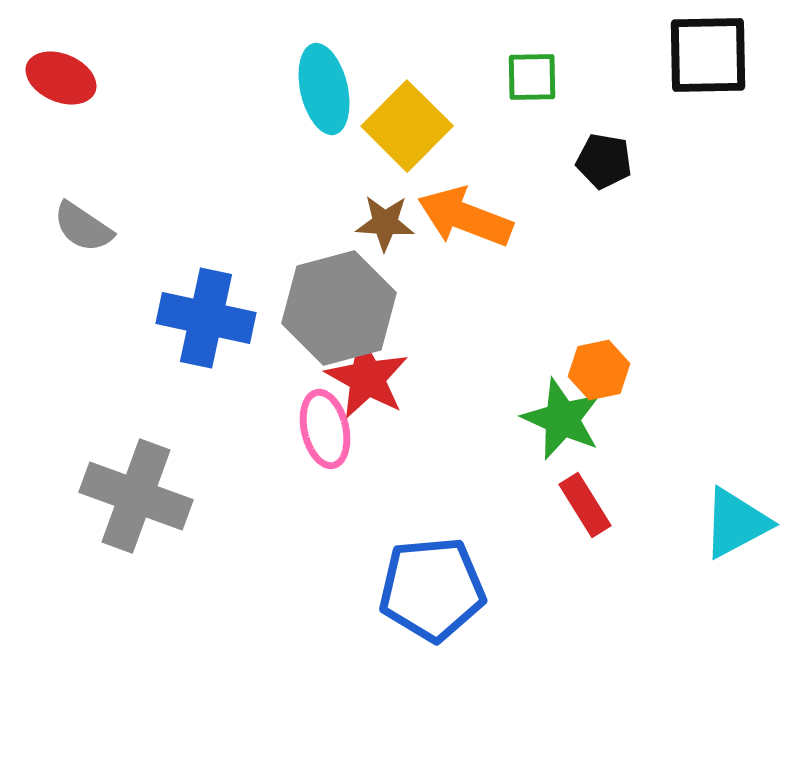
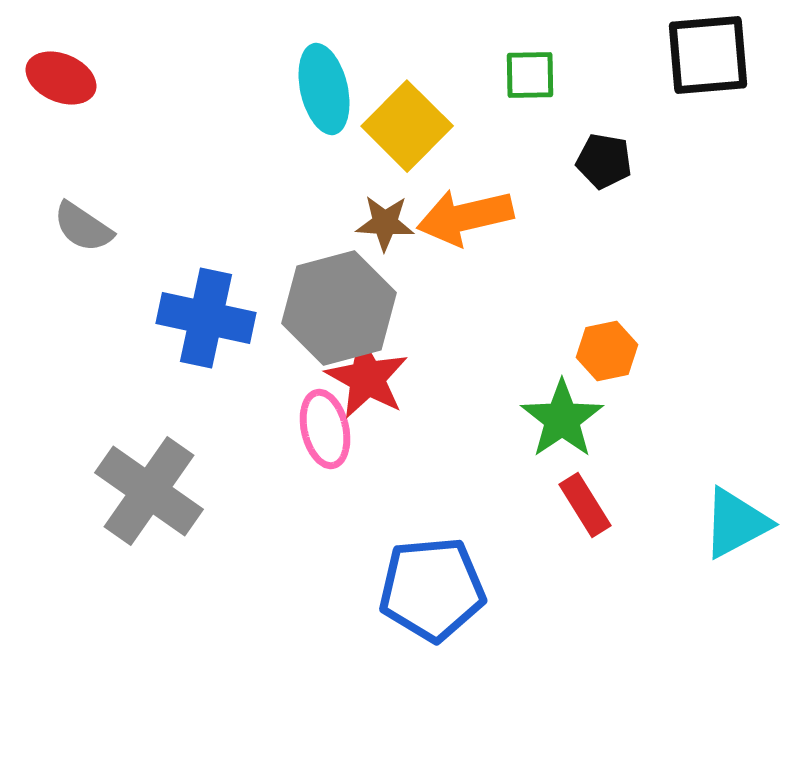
black square: rotated 4 degrees counterclockwise
green square: moved 2 px left, 2 px up
orange arrow: rotated 34 degrees counterclockwise
orange hexagon: moved 8 px right, 19 px up
green star: rotated 14 degrees clockwise
gray cross: moved 13 px right, 5 px up; rotated 15 degrees clockwise
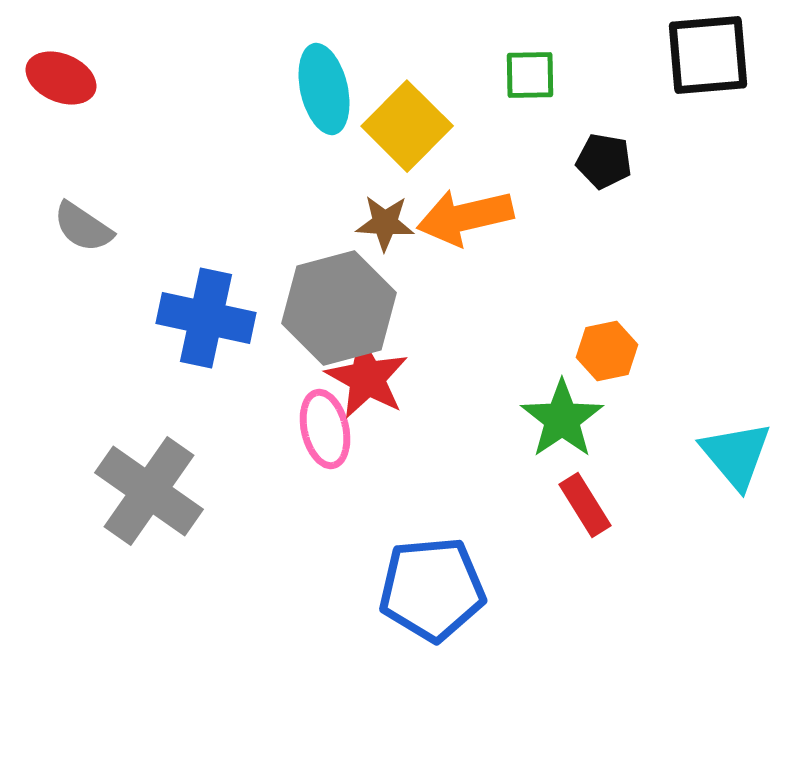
cyan triangle: moved 68 px up; rotated 42 degrees counterclockwise
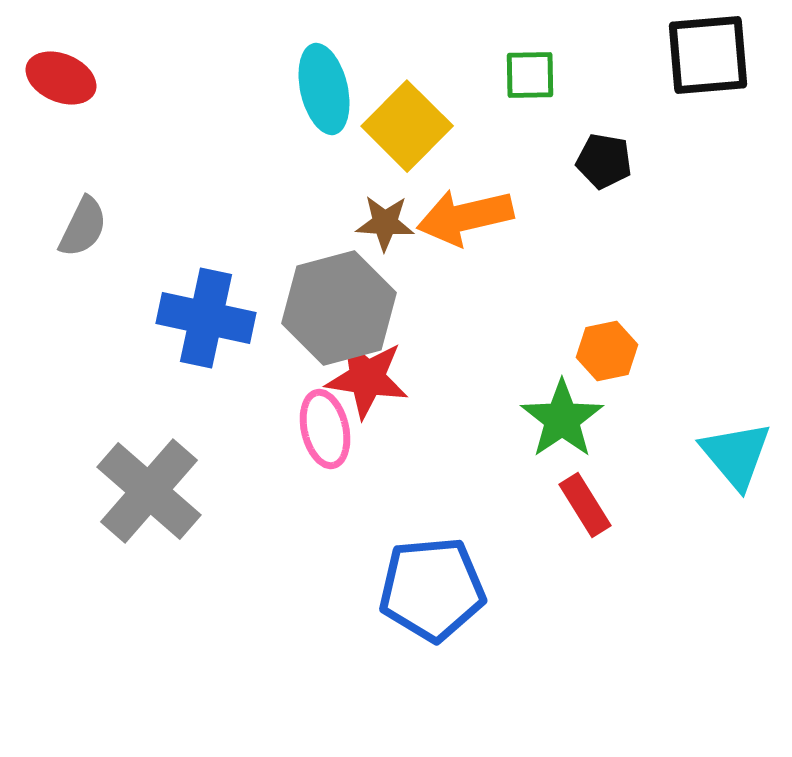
gray semicircle: rotated 98 degrees counterclockwise
red star: rotated 20 degrees counterclockwise
gray cross: rotated 6 degrees clockwise
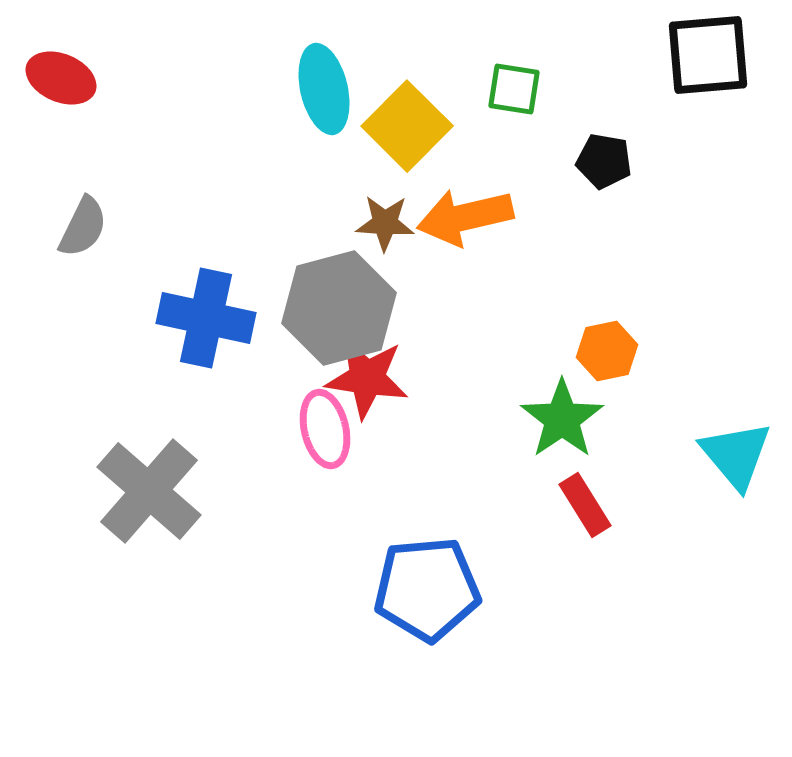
green square: moved 16 px left, 14 px down; rotated 10 degrees clockwise
blue pentagon: moved 5 px left
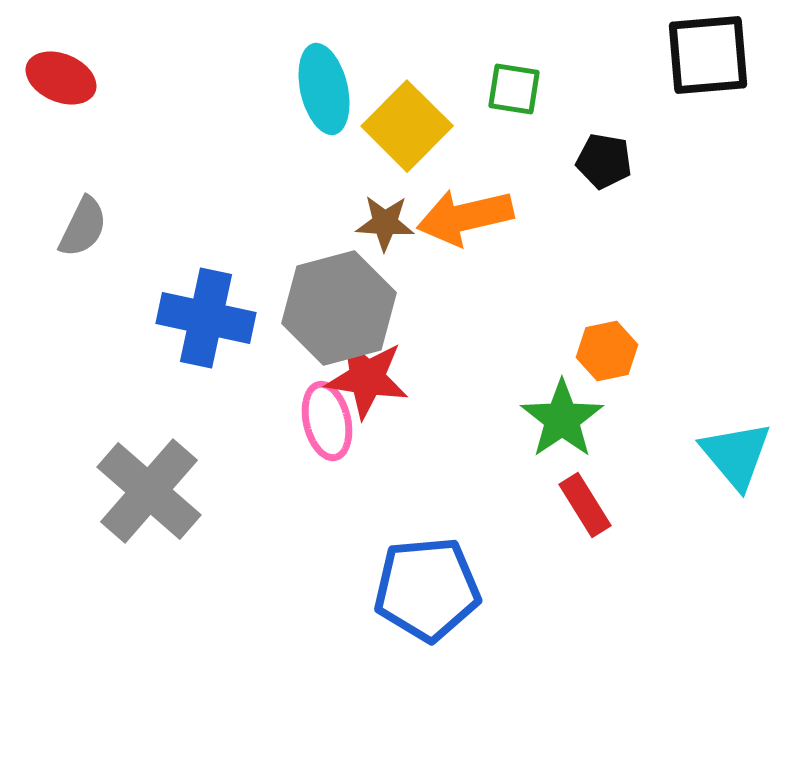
pink ellipse: moved 2 px right, 8 px up
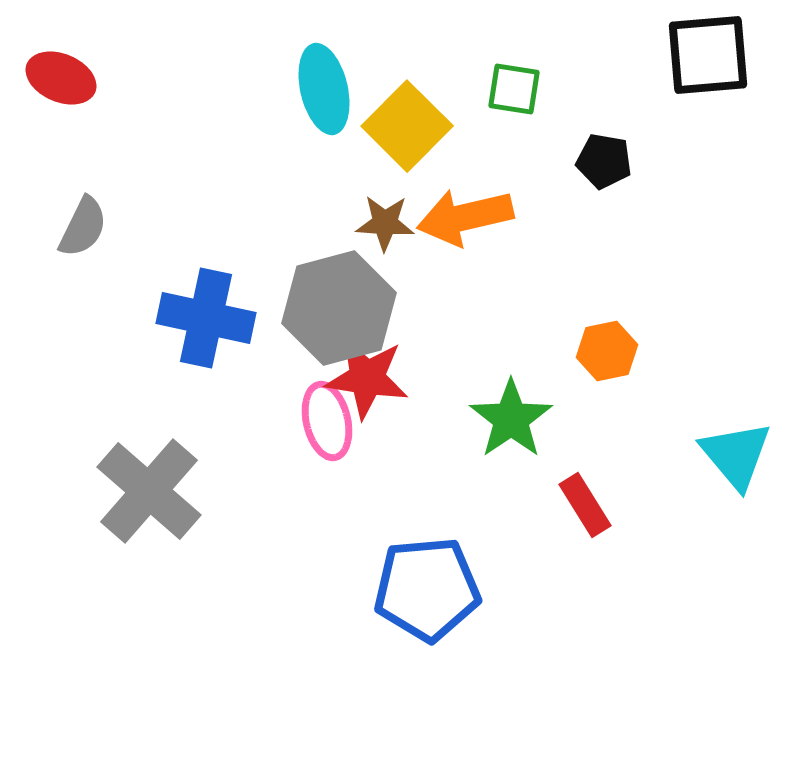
green star: moved 51 px left
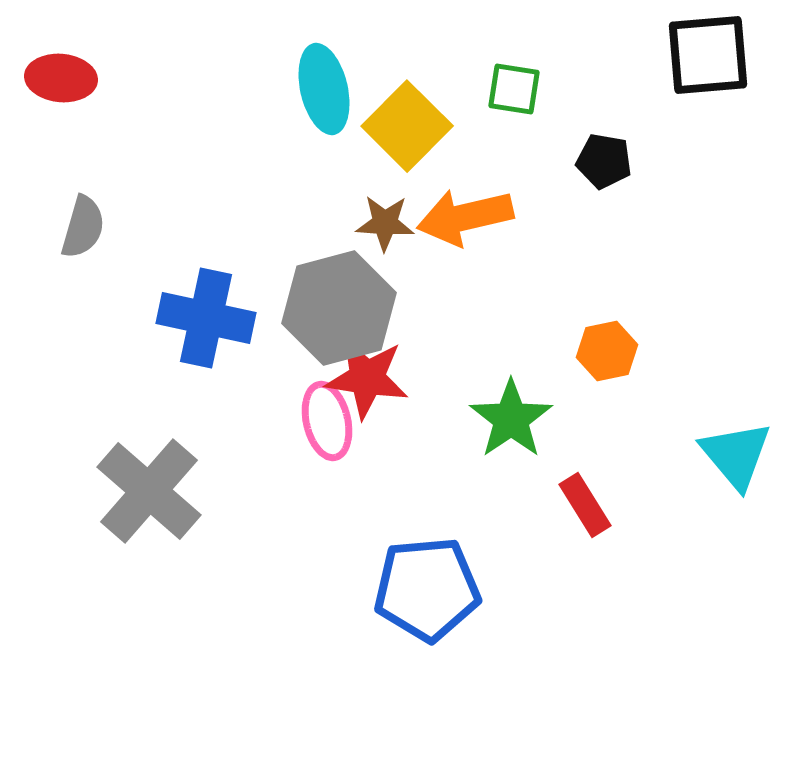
red ellipse: rotated 18 degrees counterclockwise
gray semicircle: rotated 10 degrees counterclockwise
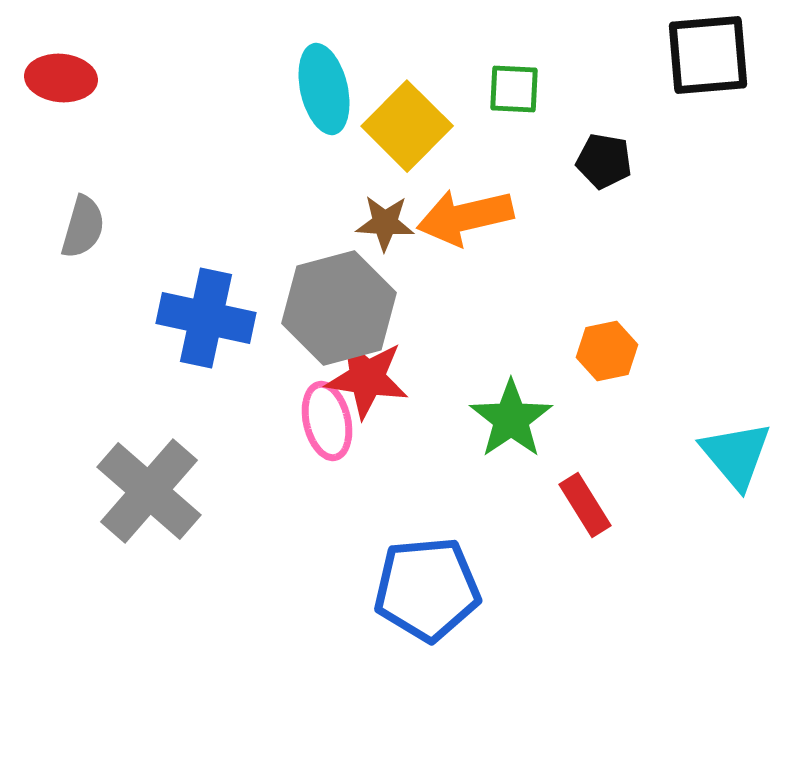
green square: rotated 6 degrees counterclockwise
